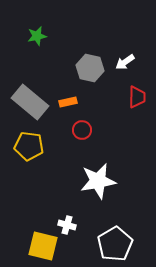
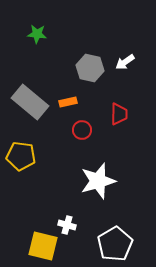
green star: moved 2 px up; rotated 18 degrees clockwise
red trapezoid: moved 18 px left, 17 px down
yellow pentagon: moved 8 px left, 10 px down
white star: rotated 6 degrees counterclockwise
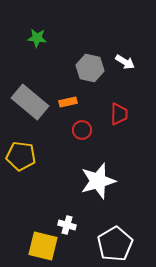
green star: moved 4 px down
white arrow: rotated 114 degrees counterclockwise
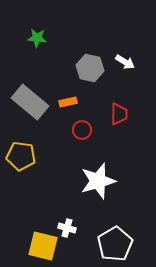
white cross: moved 3 px down
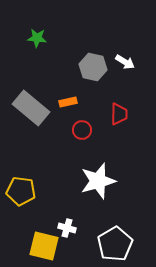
gray hexagon: moved 3 px right, 1 px up
gray rectangle: moved 1 px right, 6 px down
yellow pentagon: moved 35 px down
yellow square: moved 1 px right
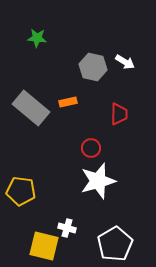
red circle: moved 9 px right, 18 px down
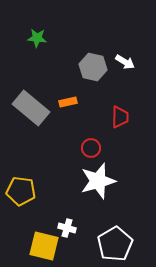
red trapezoid: moved 1 px right, 3 px down
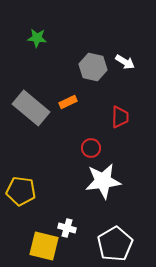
orange rectangle: rotated 12 degrees counterclockwise
white star: moved 5 px right; rotated 9 degrees clockwise
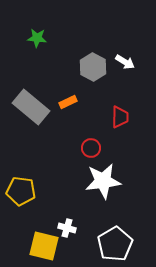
gray hexagon: rotated 16 degrees clockwise
gray rectangle: moved 1 px up
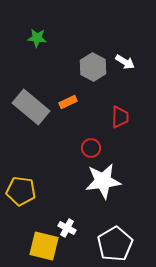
white cross: rotated 12 degrees clockwise
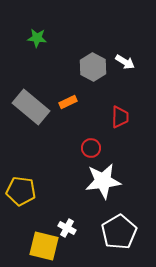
white pentagon: moved 4 px right, 12 px up
